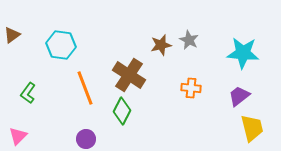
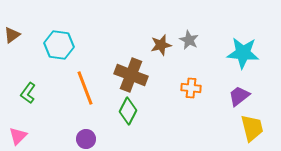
cyan hexagon: moved 2 px left
brown cross: moved 2 px right; rotated 12 degrees counterclockwise
green diamond: moved 6 px right
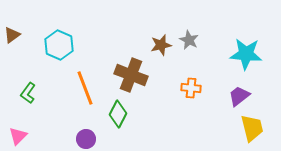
cyan hexagon: rotated 16 degrees clockwise
cyan star: moved 3 px right, 1 px down
green diamond: moved 10 px left, 3 px down
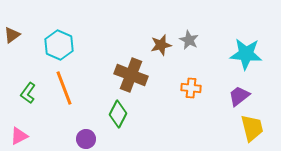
orange line: moved 21 px left
pink triangle: moved 1 px right; rotated 18 degrees clockwise
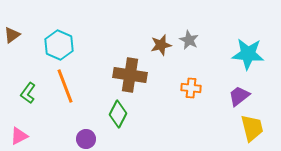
cyan star: moved 2 px right
brown cross: moved 1 px left; rotated 12 degrees counterclockwise
orange line: moved 1 px right, 2 px up
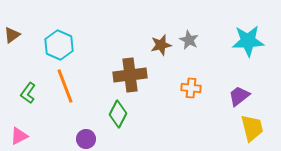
cyan star: moved 13 px up; rotated 8 degrees counterclockwise
brown cross: rotated 16 degrees counterclockwise
